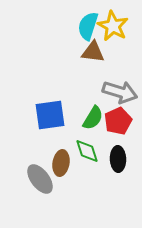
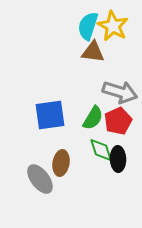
green diamond: moved 14 px right, 1 px up
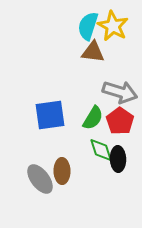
red pentagon: moved 2 px right; rotated 12 degrees counterclockwise
brown ellipse: moved 1 px right, 8 px down; rotated 10 degrees counterclockwise
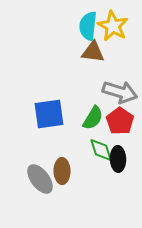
cyan semicircle: rotated 12 degrees counterclockwise
blue square: moved 1 px left, 1 px up
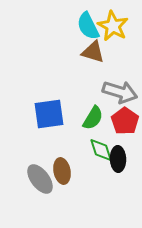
cyan semicircle: rotated 32 degrees counterclockwise
brown triangle: rotated 10 degrees clockwise
red pentagon: moved 5 px right
brown ellipse: rotated 10 degrees counterclockwise
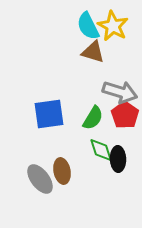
red pentagon: moved 6 px up
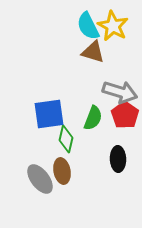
green semicircle: rotated 10 degrees counterclockwise
green diamond: moved 35 px left, 11 px up; rotated 32 degrees clockwise
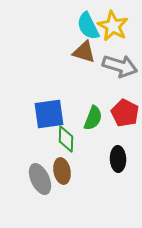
brown triangle: moved 9 px left
gray arrow: moved 26 px up
red pentagon: moved 2 px up; rotated 8 degrees counterclockwise
green diamond: rotated 12 degrees counterclockwise
gray ellipse: rotated 12 degrees clockwise
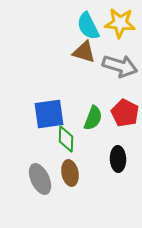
yellow star: moved 7 px right, 3 px up; rotated 24 degrees counterclockwise
brown ellipse: moved 8 px right, 2 px down
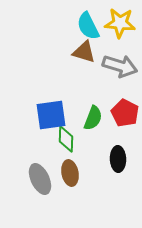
blue square: moved 2 px right, 1 px down
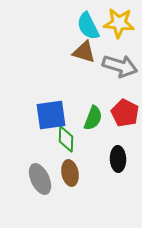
yellow star: moved 1 px left
